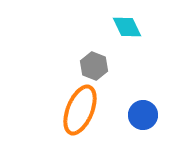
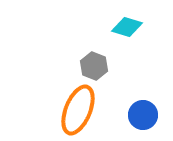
cyan diamond: rotated 48 degrees counterclockwise
orange ellipse: moved 2 px left
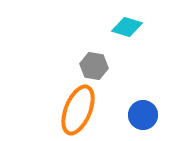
gray hexagon: rotated 12 degrees counterclockwise
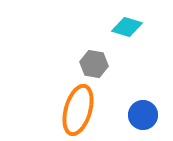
gray hexagon: moved 2 px up
orange ellipse: rotated 6 degrees counterclockwise
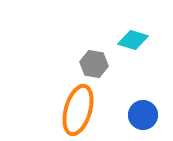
cyan diamond: moved 6 px right, 13 px down
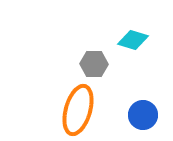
gray hexagon: rotated 8 degrees counterclockwise
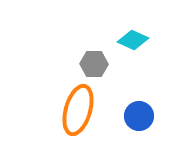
cyan diamond: rotated 8 degrees clockwise
blue circle: moved 4 px left, 1 px down
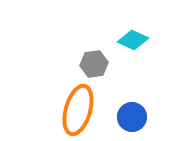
gray hexagon: rotated 8 degrees counterclockwise
blue circle: moved 7 px left, 1 px down
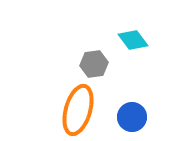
cyan diamond: rotated 28 degrees clockwise
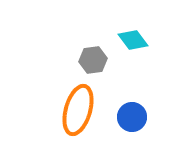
gray hexagon: moved 1 px left, 4 px up
